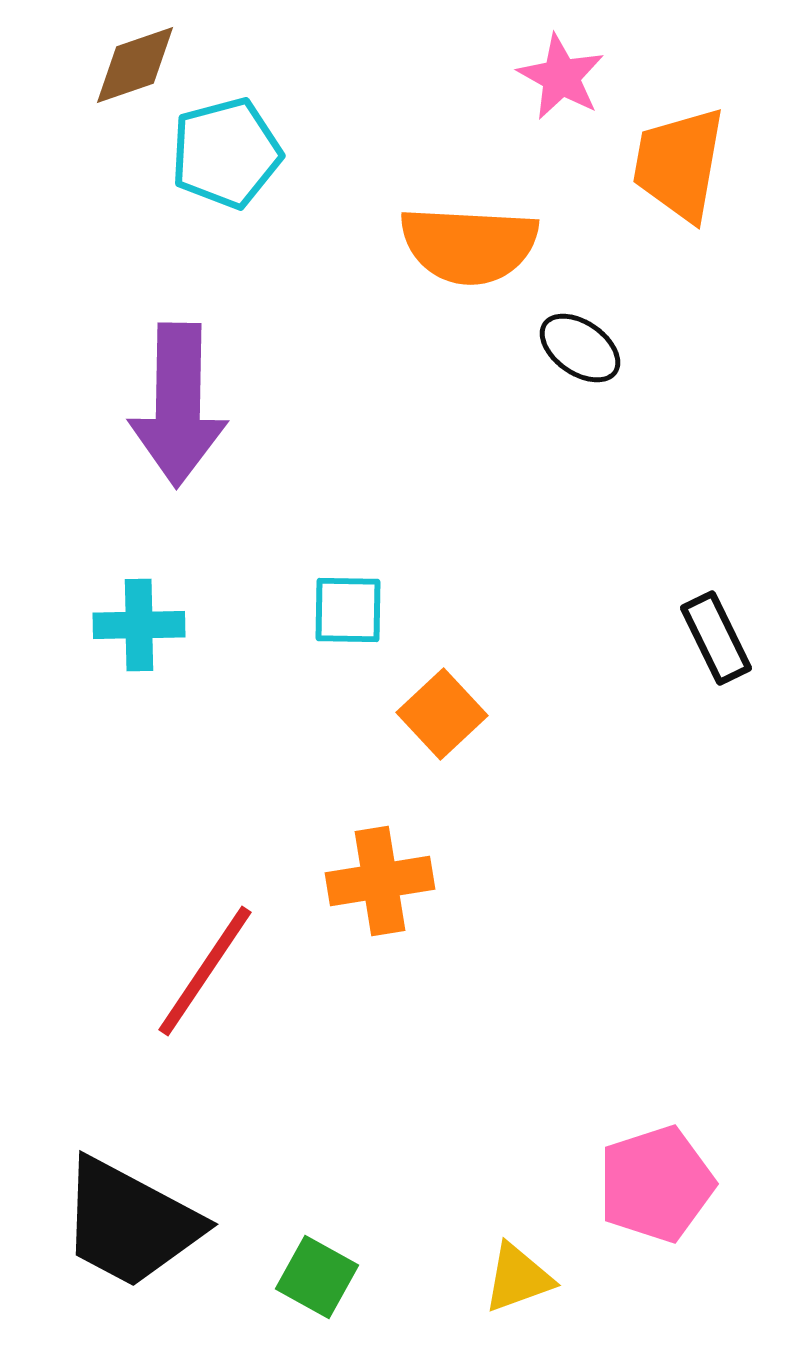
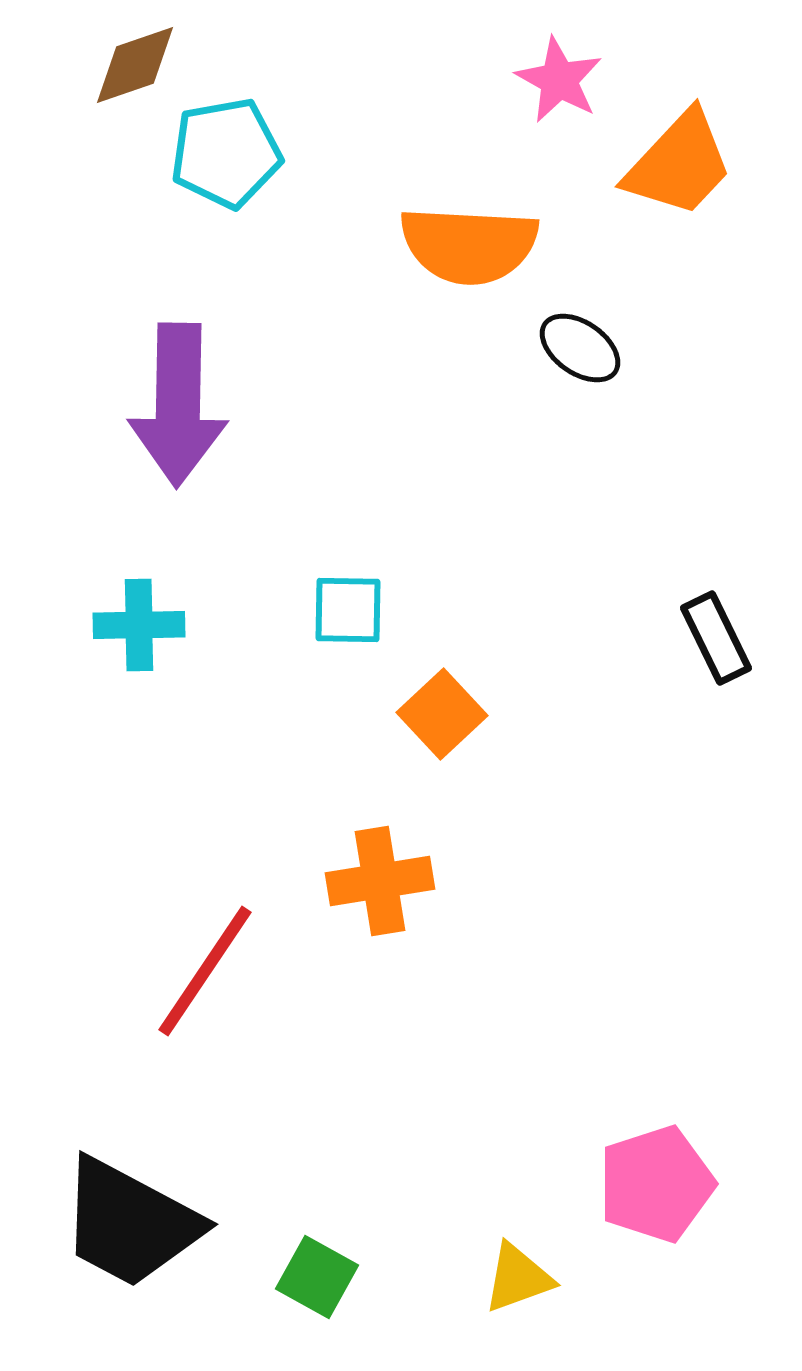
pink star: moved 2 px left, 3 px down
cyan pentagon: rotated 5 degrees clockwise
orange trapezoid: rotated 147 degrees counterclockwise
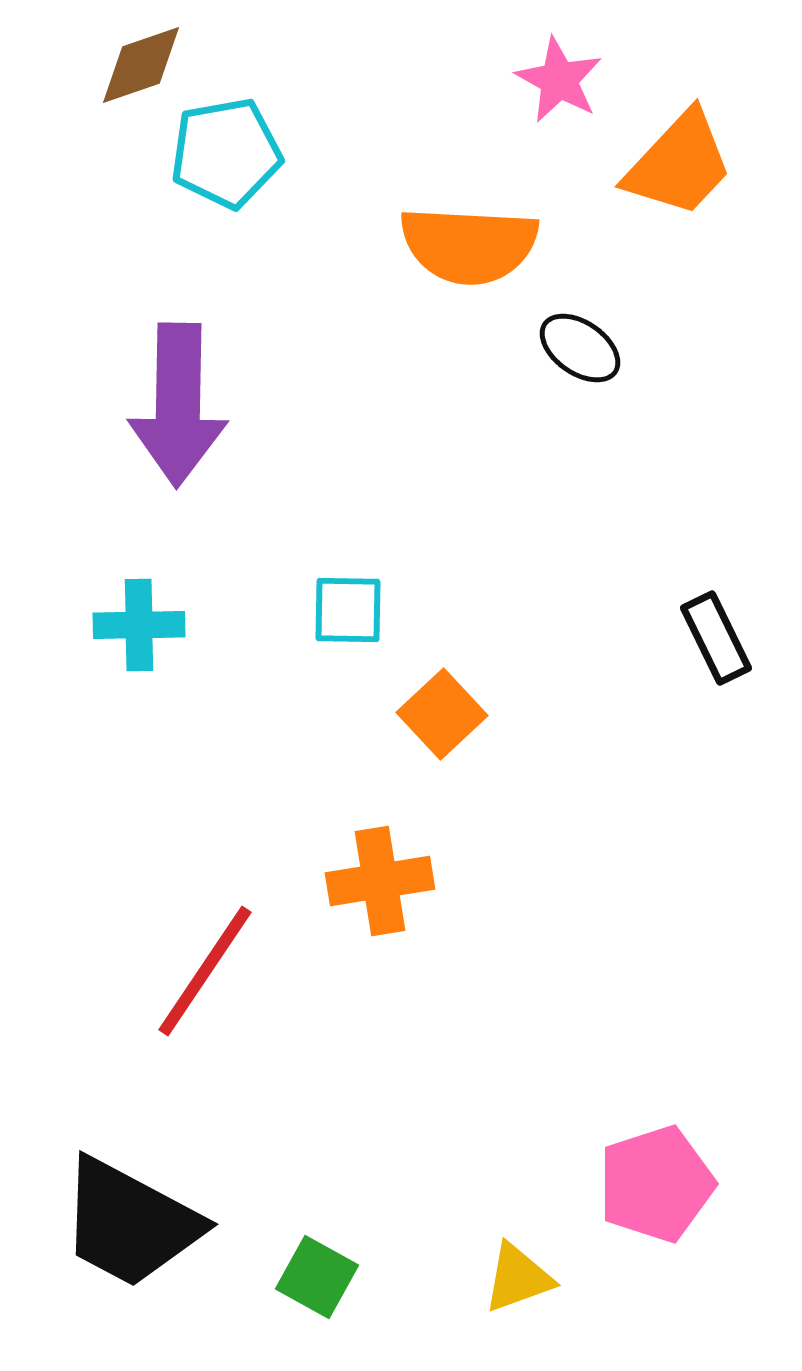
brown diamond: moved 6 px right
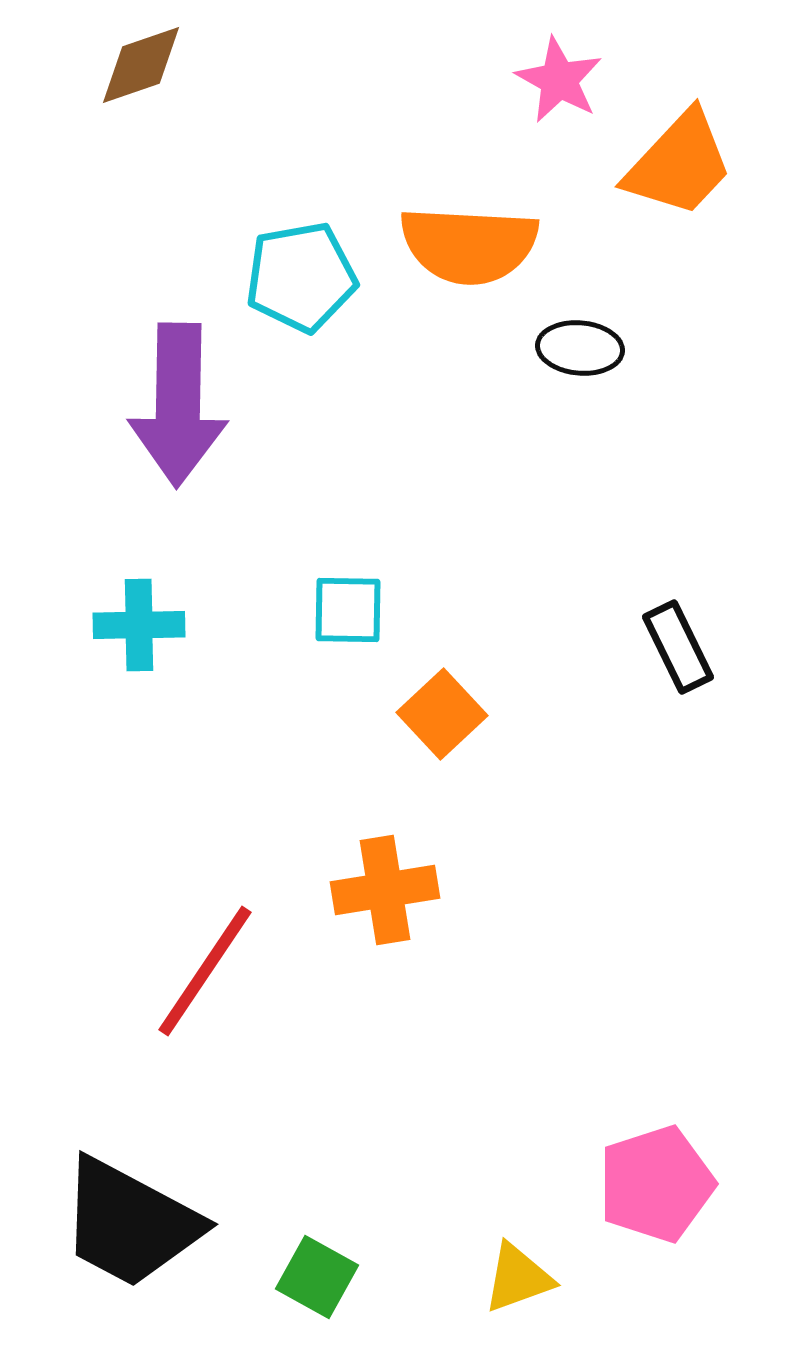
cyan pentagon: moved 75 px right, 124 px down
black ellipse: rotated 30 degrees counterclockwise
black rectangle: moved 38 px left, 9 px down
orange cross: moved 5 px right, 9 px down
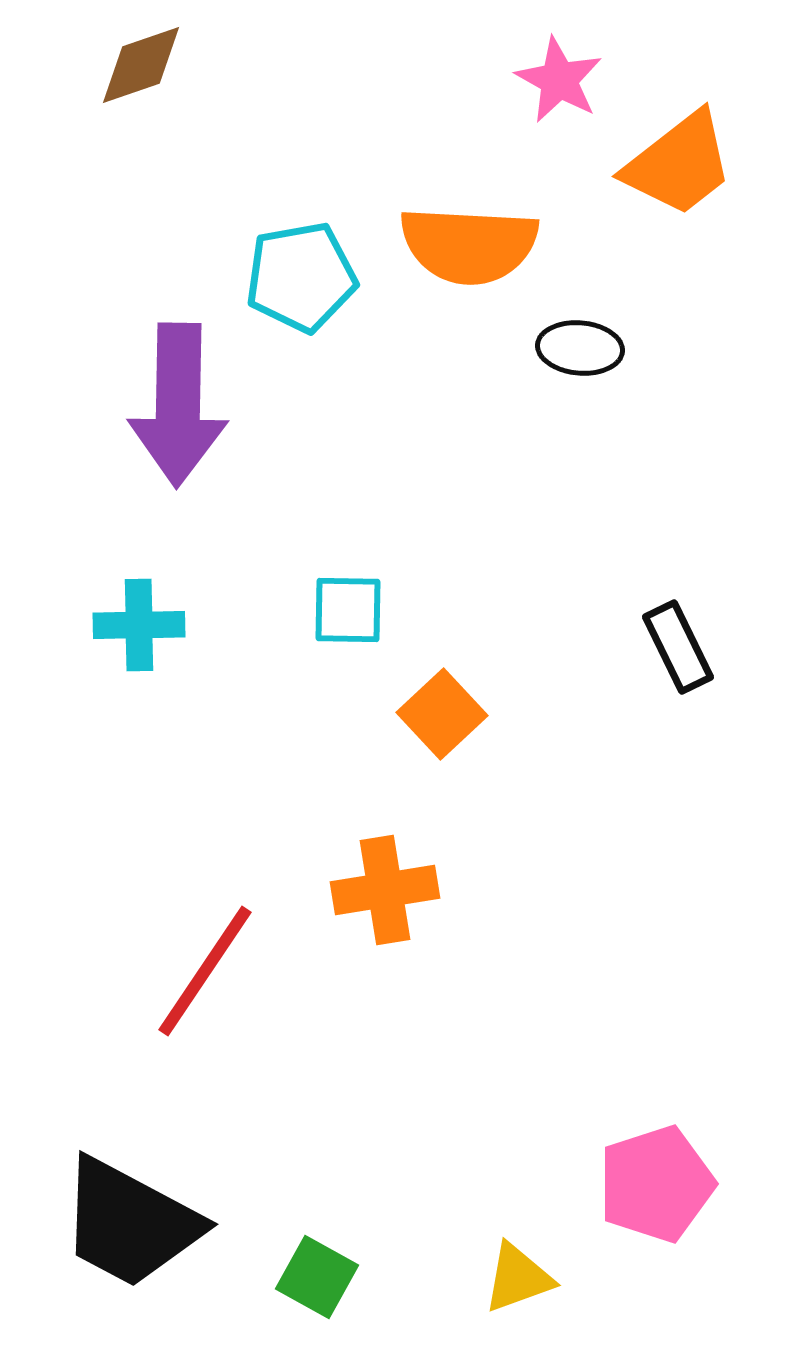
orange trapezoid: rotated 9 degrees clockwise
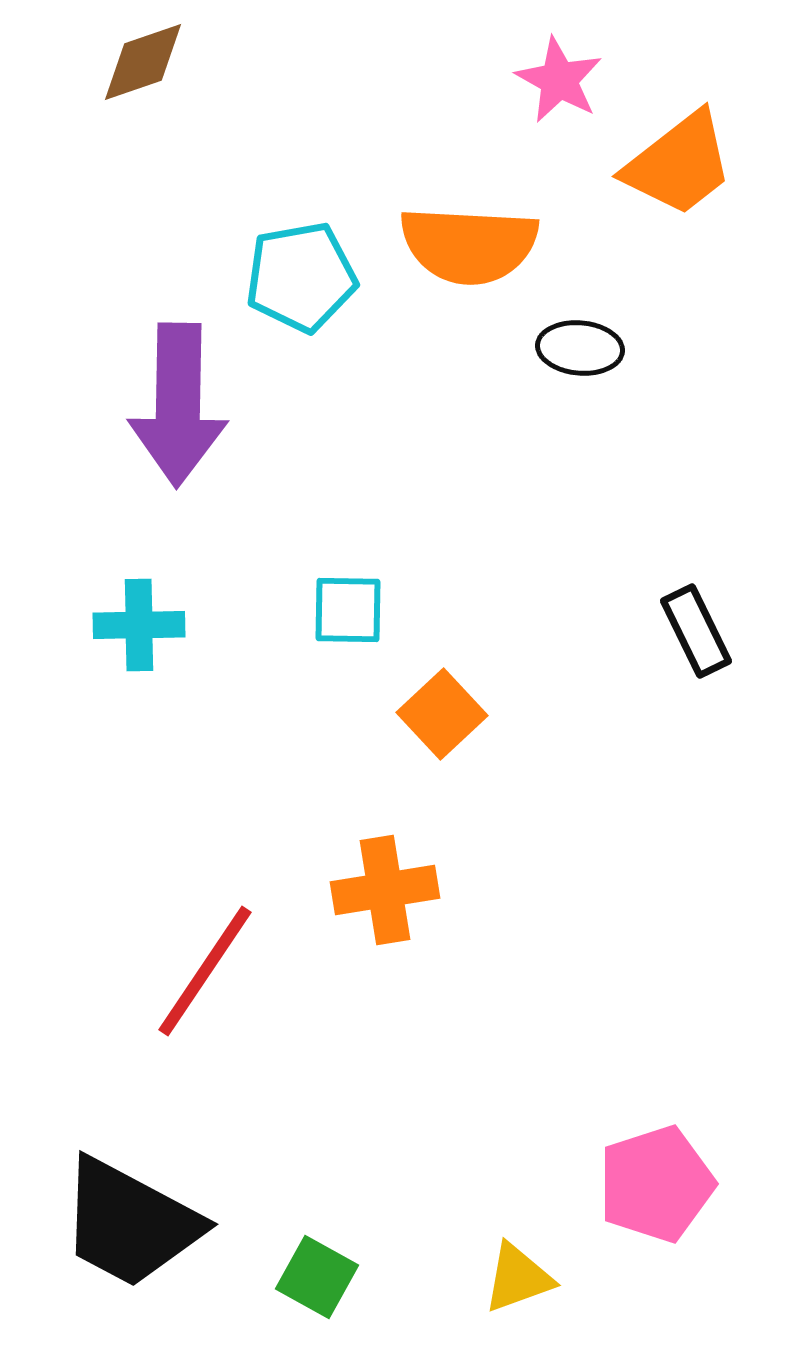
brown diamond: moved 2 px right, 3 px up
black rectangle: moved 18 px right, 16 px up
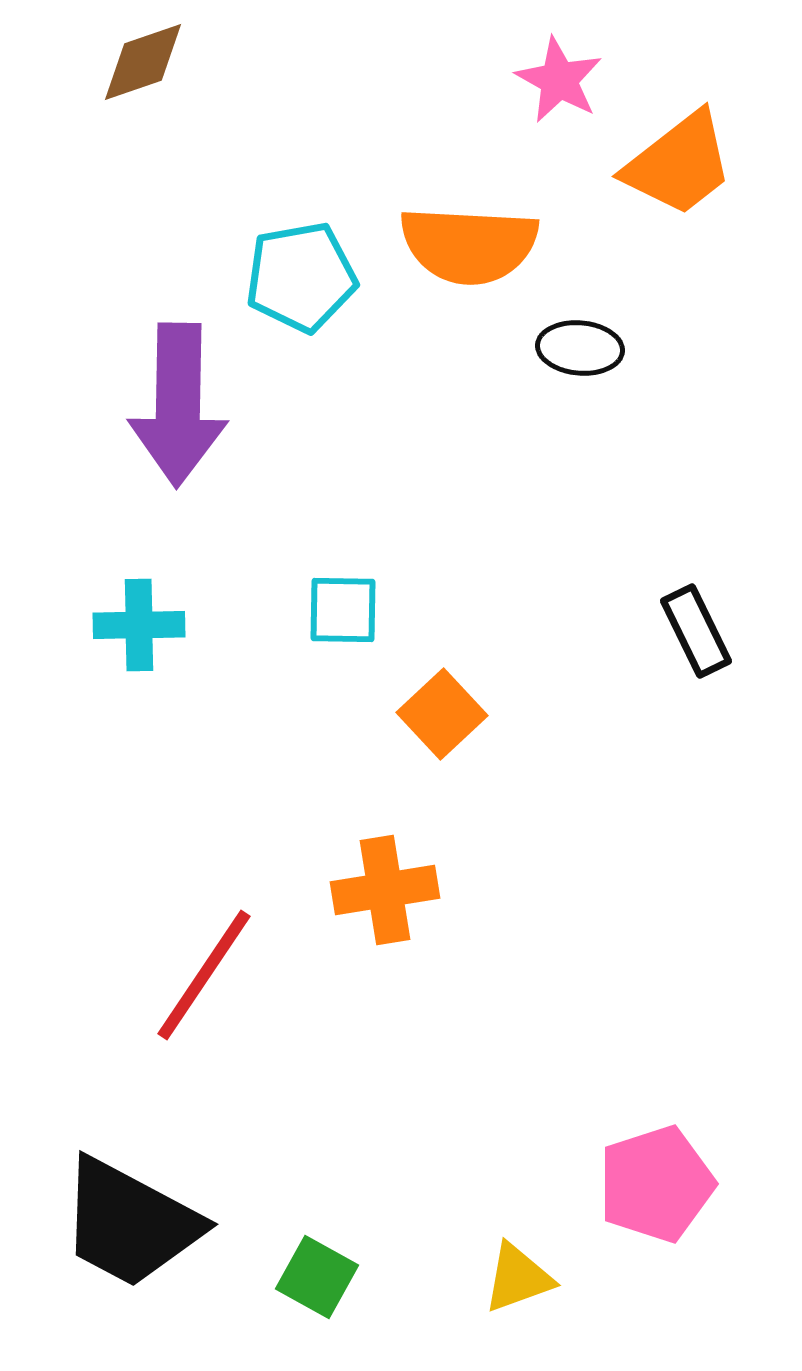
cyan square: moved 5 px left
red line: moved 1 px left, 4 px down
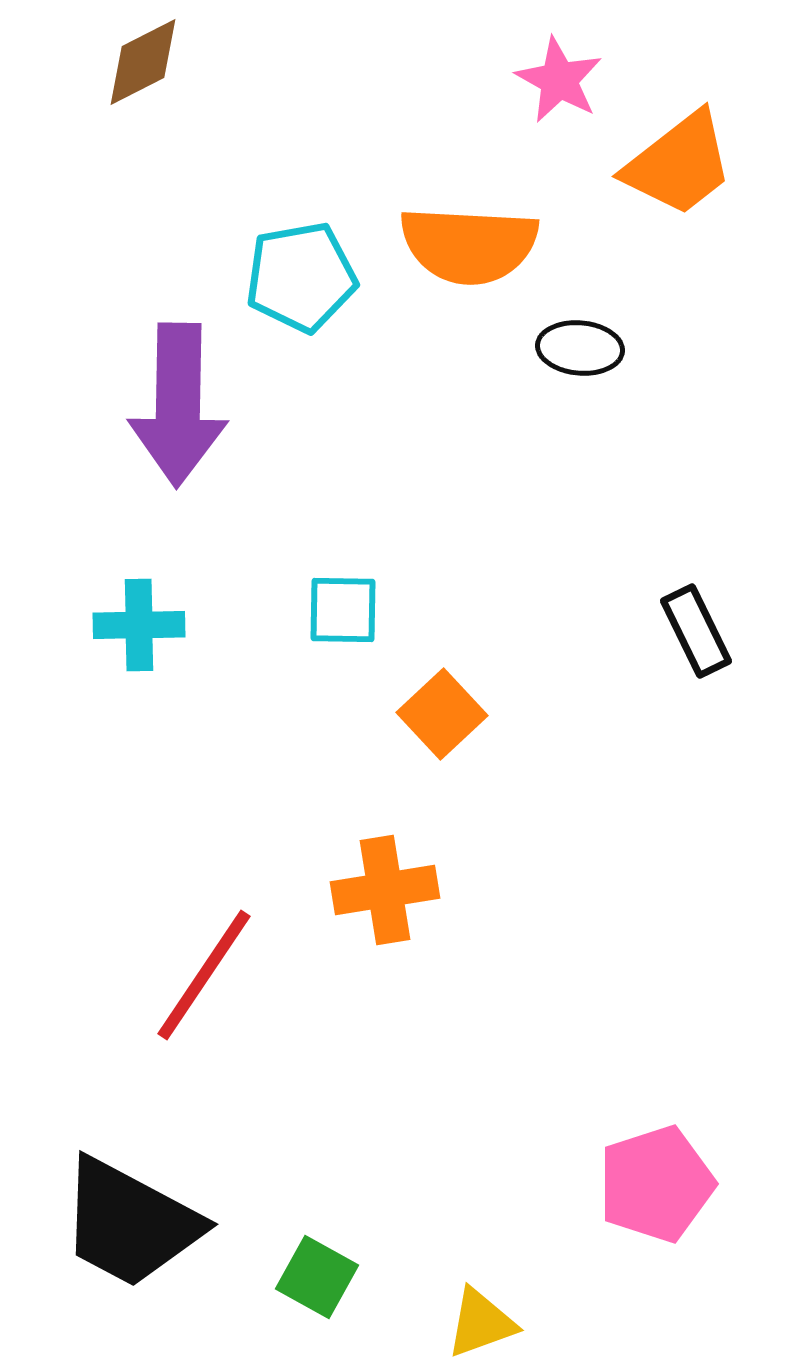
brown diamond: rotated 8 degrees counterclockwise
yellow triangle: moved 37 px left, 45 px down
